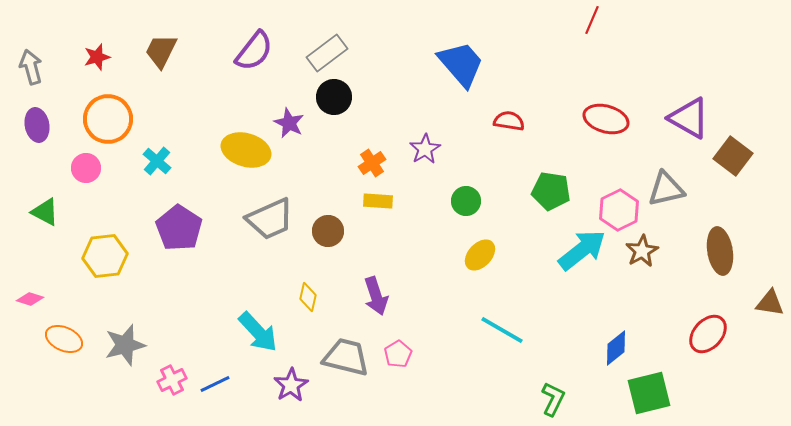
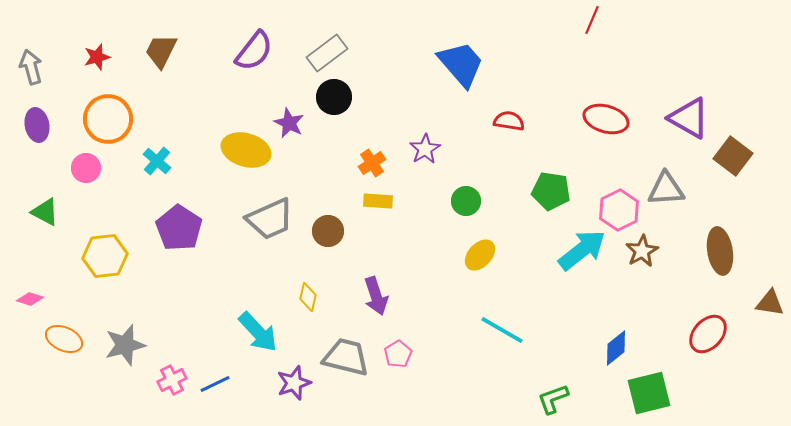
gray triangle at (666, 189): rotated 9 degrees clockwise
purple star at (291, 385): moved 3 px right, 2 px up; rotated 12 degrees clockwise
green L-shape at (553, 399): rotated 136 degrees counterclockwise
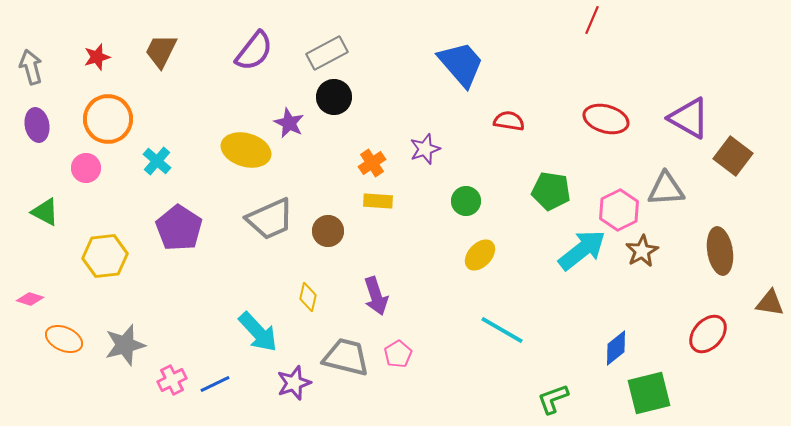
gray rectangle at (327, 53): rotated 9 degrees clockwise
purple star at (425, 149): rotated 12 degrees clockwise
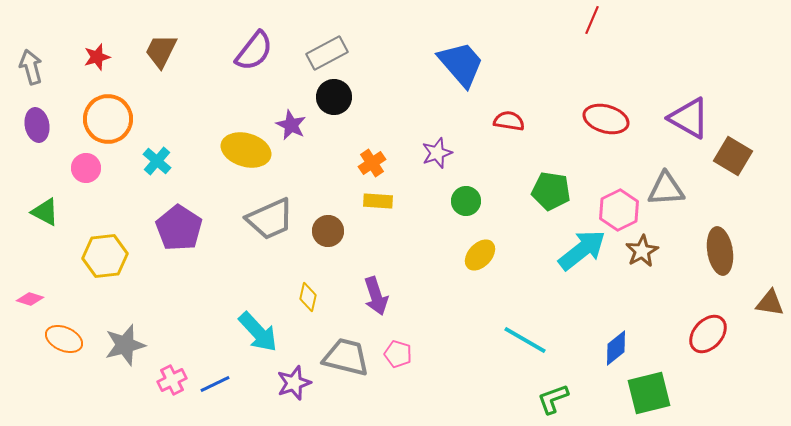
purple star at (289, 123): moved 2 px right, 2 px down
purple star at (425, 149): moved 12 px right, 4 px down
brown square at (733, 156): rotated 6 degrees counterclockwise
cyan line at (502, 330): moved 23 px right, 10 px down
pink pentagon at (398, 354): rotated 24 degrees counterclockwise
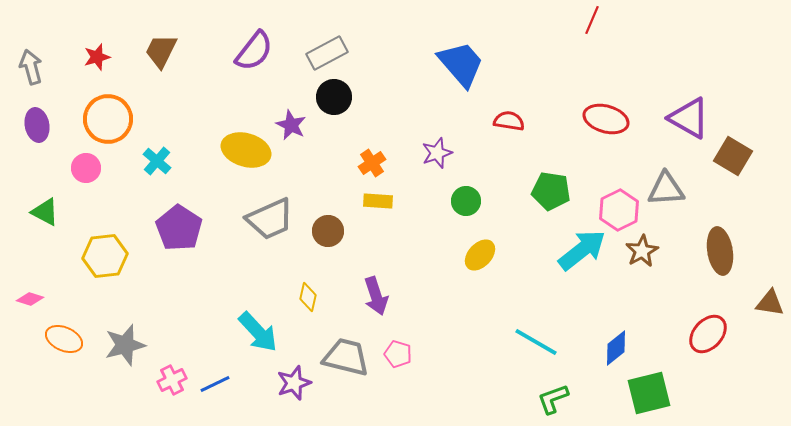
cyan line at (525, 340): moved 11 px right, 2 px down
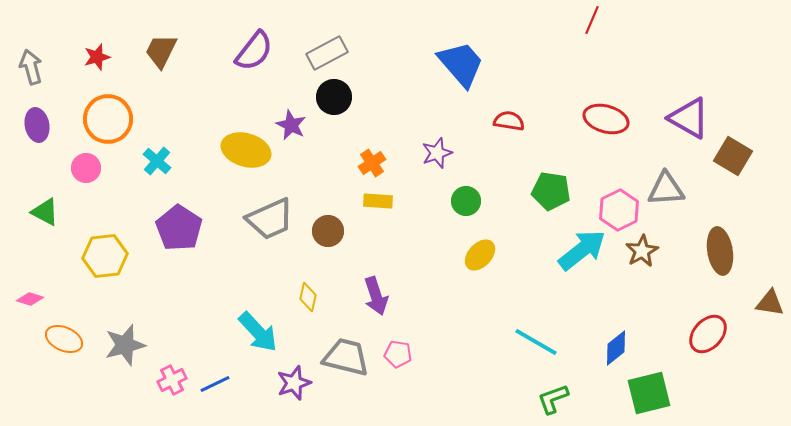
pink pentagon at (398, 354): rotated 8 degrees counterclockwise
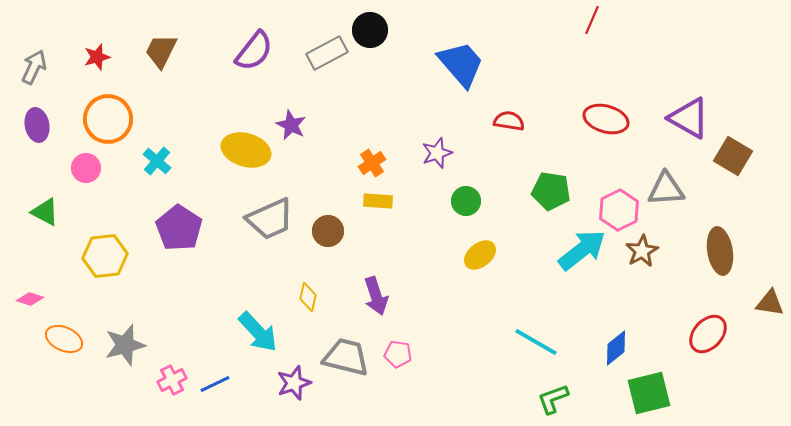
gray arrow at (31, 67): moved 3 px right; rotated 40 degrees clockwise
black circle at (334, 97): moved 36 px right, 67 px up
yellow ellipse at (480, 255): rotated 8 degrees clockwise
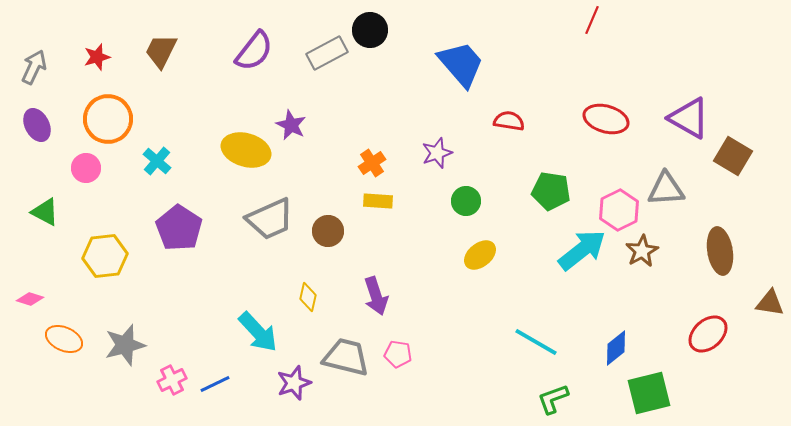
purple ellipse at (37, 125): rotated 16 degrees counterclockwise
red ellipse at (708, 334): rotated 6 degrees clockwise
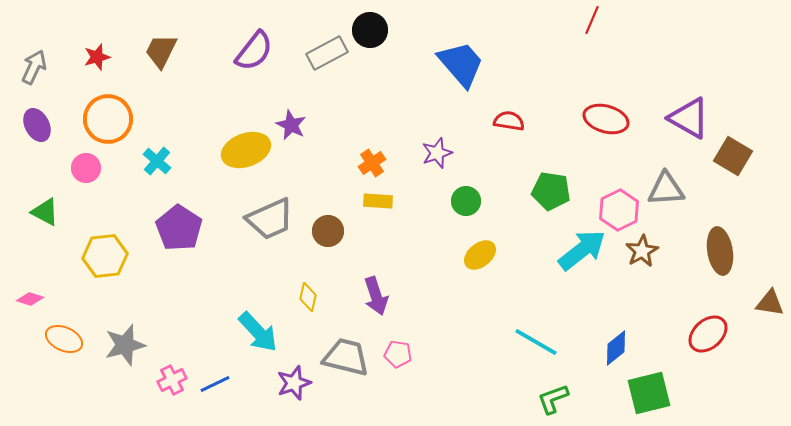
yellow ellipse at (246, 150): rotated 36 degrees counterclockwise
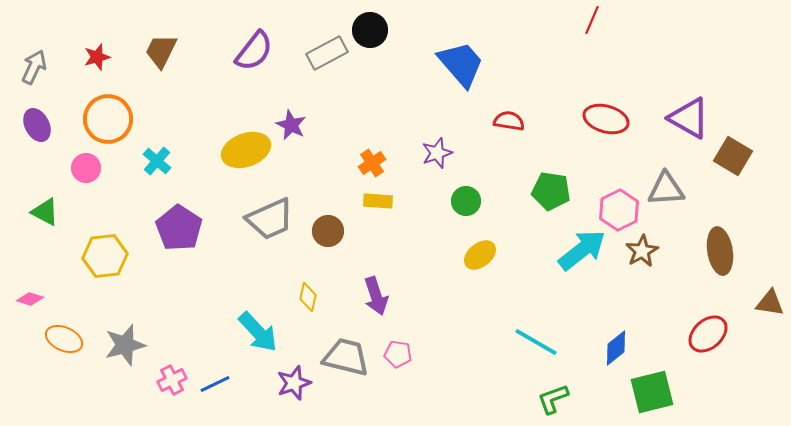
green square at (649, 393): moved 3 px right, 1 px up
